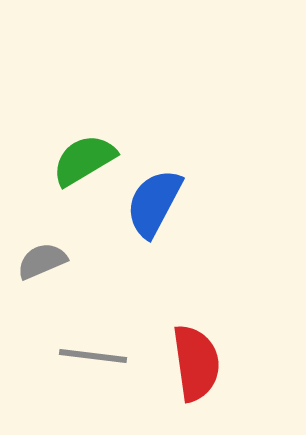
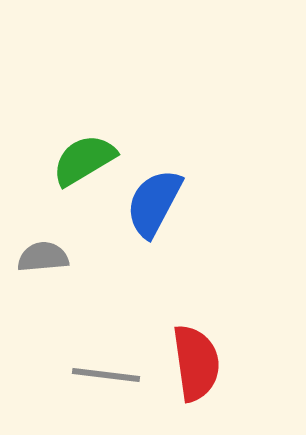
gray semicircle: moved 1 px right, 4 px up; rotated 18 degrees clockwise
gray line: moved 13 px right, 19 px down
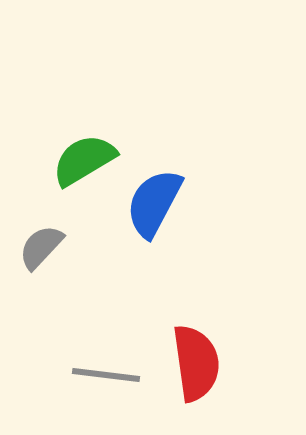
gray semicircle: moved 2 px left, 10 px up; rotated 42 degrees counterclockwise
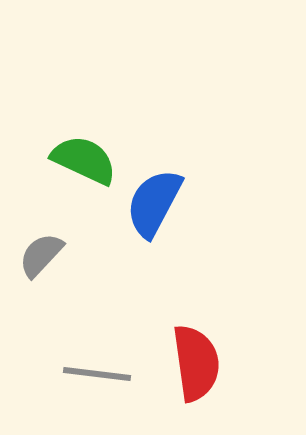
green semicircle: rotated 56 degrees clockwise
gray semicircle: moved 8 px down
gray line: moved 9 px left, 1 px up
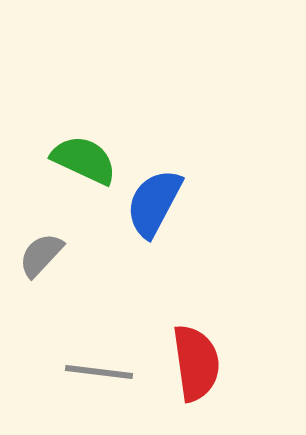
gray line: moved 2 px right, 2 px up
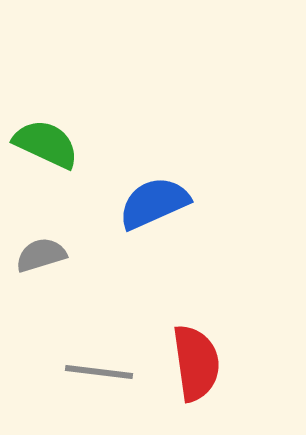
green semicircle: moved 38 px left, 16 px up
blue semicircle: rotated 38 degrees clockwise
gray semicircle: rotated 30 degrees clockwise
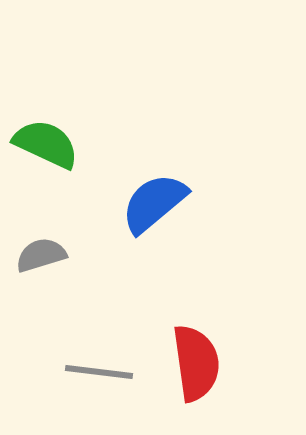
blue semicircle: rotated 16 degrees counterclockwise
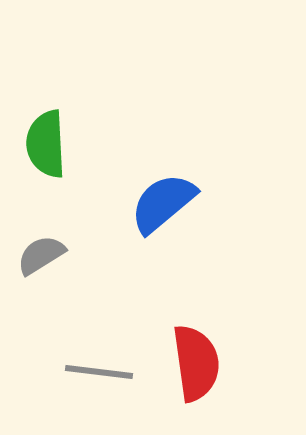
green semicircle: rotated 118 degrees counterclockwise
blue semicircle: moved 9 px right
gray semicircle: rotated 15 degrees counterclockwise
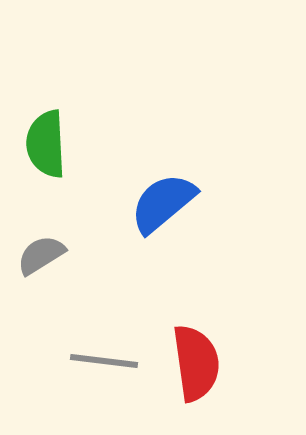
gray line: moved 5 px right, 11 px up
